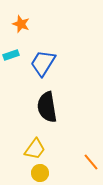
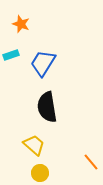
yellow trapezoid: moved 1 px left, 4 px up; rotated 85 degrees counterclockwise
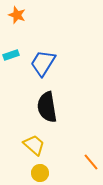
orange star: moved 4 px left, 9 px up
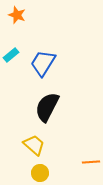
cyan rectangle: rotated 21 degrees counterclockwise
black semicircle: rotated 36 degrees clockwise
orange line: rotated 54 degrees counterclockwise
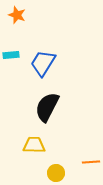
cyan rectangle: rotated 35 degrees clockwise
yellow trapezoid: rotated 40 degrees counterclockwise
yellow circle: moved 16 px right
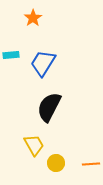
orange star: moved 16 px right, 3 px down; rotated 18 degrees clockwise
black semicircle: moved 2 px right
yellow trapezoid: rotated 60 degrees clockwise
orange line: moved 2 px down
yellow circle: moved 10 px up
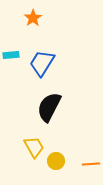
blue trapezoid: moved 1 px left
yellow trapezoid: moved 2 px down
yellow circle: moved 2 px up
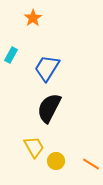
cyan rectangle: rotated 56 degrees counterclockwise
blue trapezoid: moved 5 px right, 5 px down
black semicircle: moved 1 px down
orange line: rotated 36 degrees clockwise
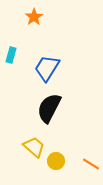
orange star: moved 1 px right, 1 px up
cyan rectangle: rotated 14 degrees counterclockwise
yellow trapezoid: rotated 20 degrees counterclockwise
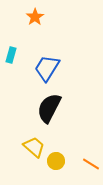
orange star: moved 1 px right
